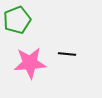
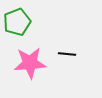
green pentagon: moved 2 px down
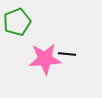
pink star: moved 15 px right, 4 px up
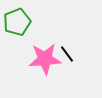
black line: rotated 48 degrees clockwise
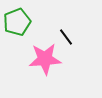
black line: moved 1 px left, 17 px up
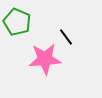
green pentagon: rotated 28 degrees counterclockwise
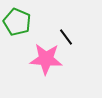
pink star: moved 1 px right; rotated 8 degrees clockwise
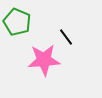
pink star: moved 2 px left, 1 px down; rotated 8 degrees counterclockwise
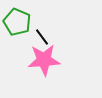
black line: moved 24 px left
